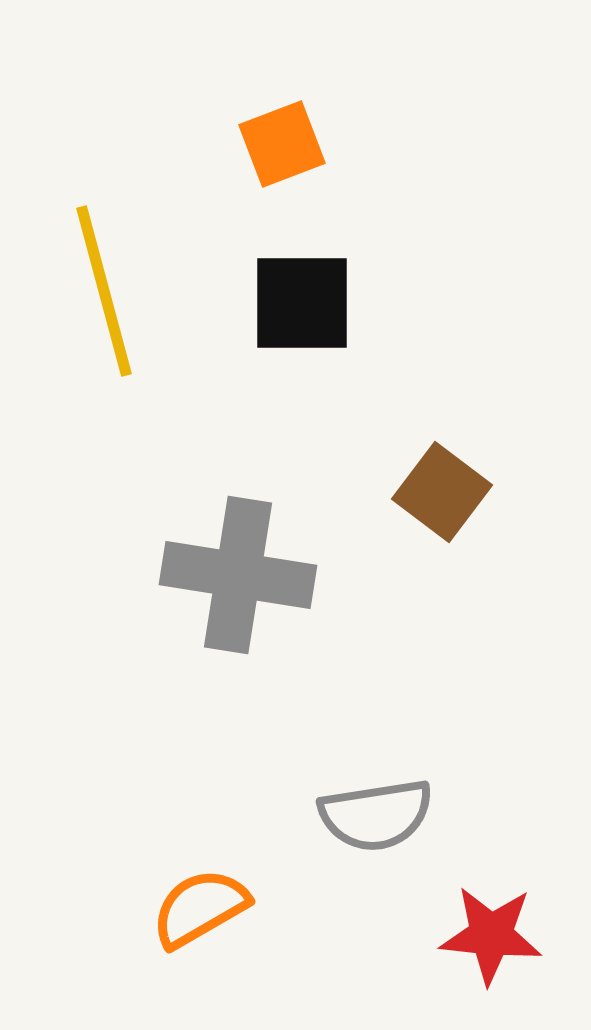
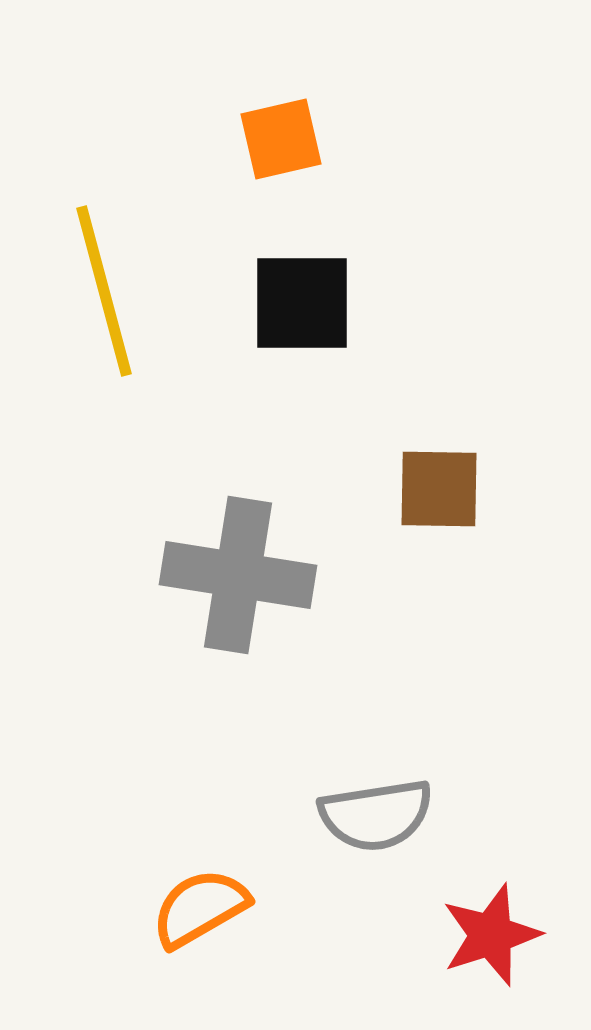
orange square: moved 1 px left, 5 px up; rotated 8 degrees clockwise
brown square: moved 3 px left, 3 px up; rotated 36 degrees counterclockwise
red star: rotated 24 degrees counterclockwise
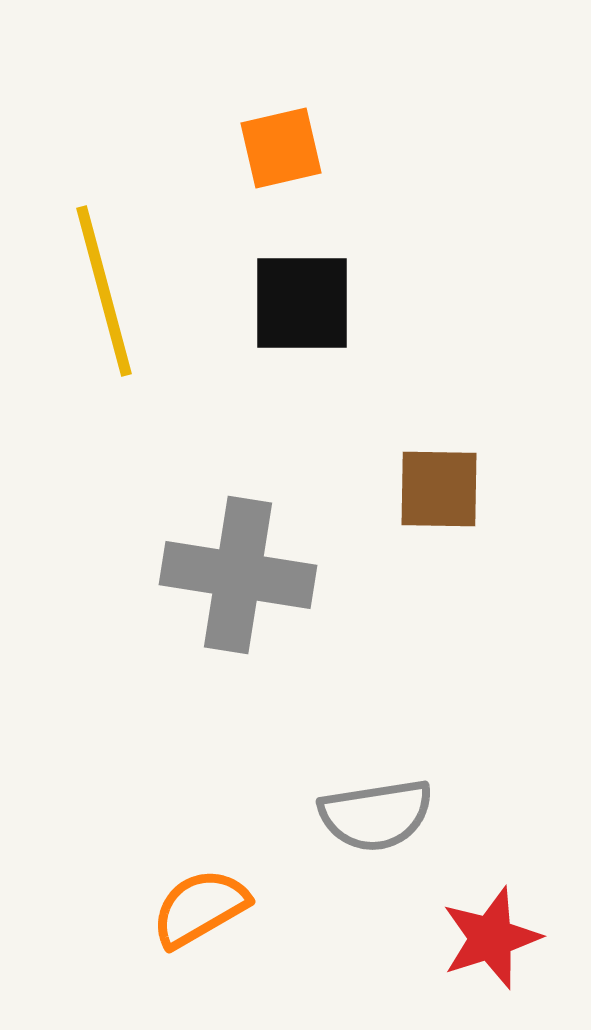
orange square: moved 9 px down
red star: moved 3 px down
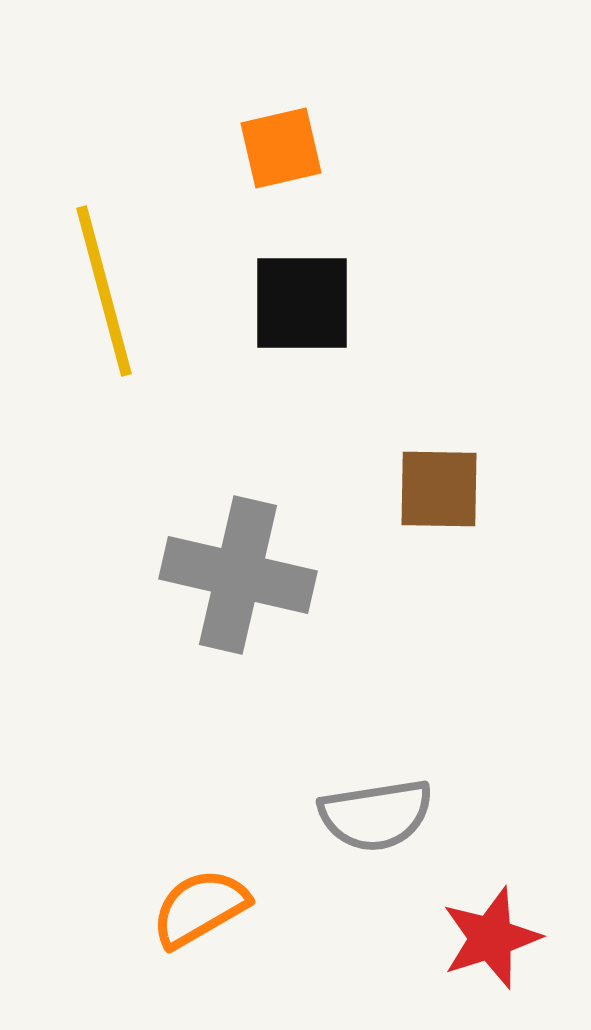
gray cross: rotated 4 degrees clockwise
